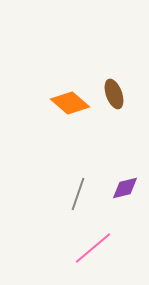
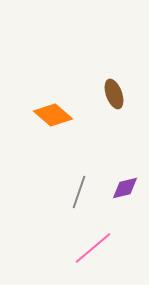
orange diamond: moved 17 px left, 12 px down
gray line: moved 1 px right, 2 px up
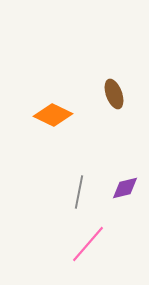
orange diamond: rotated 15 degrees counterclockwise
gray line: rotated 8 degrees counterclockwise
pink line: moved 5 px left, 4 px up; rotated 9 degrees counterclockwise
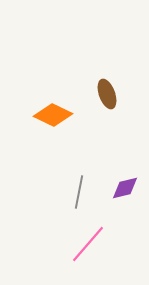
brown ellipse: moved 7 px left
